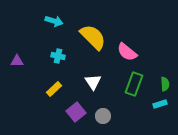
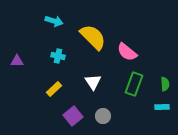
cyan rectangle: moved 2 px right, 3 px down; rotated 16 degrees clockwise
purple square: moved 3 px left, 4 px down
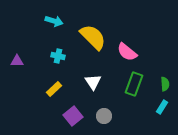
cyan rectangle: rotated 56 degrees counterclockwise
gray circle: moved 1 px right
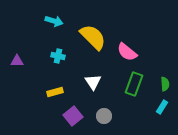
yellow rectangle: moved 1 px right, 3 px down; rotated 28 degrees clockwise
